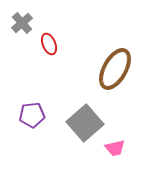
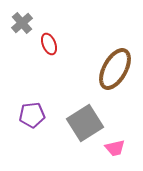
gray square: rotated 9 degrees clockwise
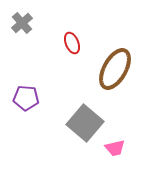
red ellipse: moved 23 px right, 1 px up
purple pentagon: moved 6 px left, 17 px up; rotated 10 degrees clockwise
gray square: rotated 18 degrees counterclockwise
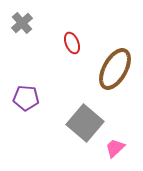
pink trapezoid: rotated 150 degrees clockwise
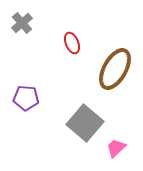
pink trapezoid: moved 1 px right
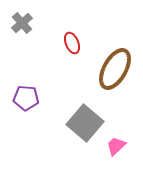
pink trapezoid: moved 2 px up
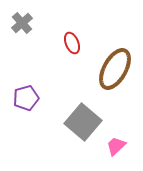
purple pentagon: rotated 20 degrees counterclockwise
gray square: moved 2 px left, 1 px up
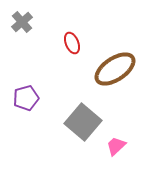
gray cross: moved 1 px up
brown ellipse: rotated 27 degrees clockwise
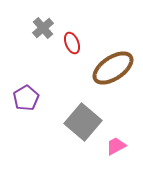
gray cross: moved 21 px right, 6 px down
brown ellipse: moved 2 px left, 1 px up
purple pentagon: rotated 15 degrees counterclockwise
pink trapezoid: rotated 15 degrees clockwise
